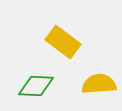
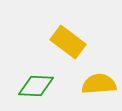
yellow rectangle: moved 5 px right
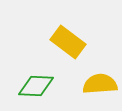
yellow semicircle: moved 1 px right
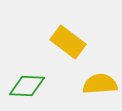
green diamond: moved 9 px left
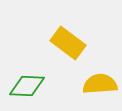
yellow rectangle: moved 1 px down
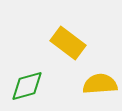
green diamond: rotated 18 degrees counterclockwise
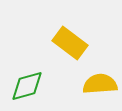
yellow rectangle: moved 2 px right
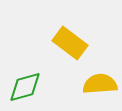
green diamond: moved 2 px left, 1 px down
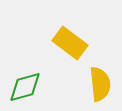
yellow semicircle: rotated 88 degrees clockwise
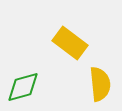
green diamond: moved 2 px left
